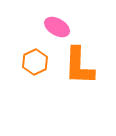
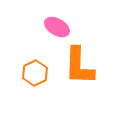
orange hexagon: moved 11 px down
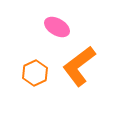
orange L-shape: rotated 51 degrees clockwise
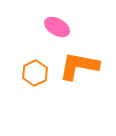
orange L-shape: rotated 48 degrees clockwise
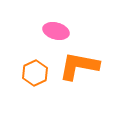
pink ellipse: moved 1 px left, 4 px down; rotated 15 degrees counterclockwise
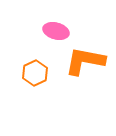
orange L-shape: moved 6 px right, 5 px up
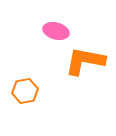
orange hexagon: moved 10 px left, 18 px down; rotated 15 degrees clockwise
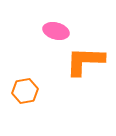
orange L-shape: rotated 9 degrees counterclockwise
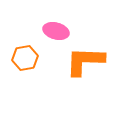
orange hexagon: moved 33 px up
